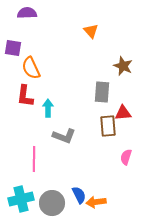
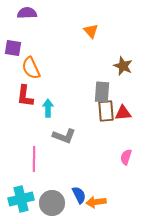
brown rectangle: moved 2 px left, 15 px up
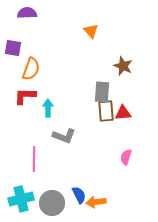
orange semicircle: moved 1 px down; rotated 135 degrees counterclockwise
red L-shape: rotated 85 degrees clockwise
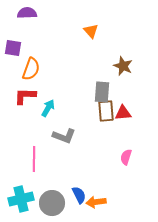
cyan arrow: rotated 30 degrees clockwise
